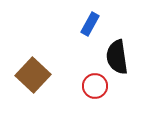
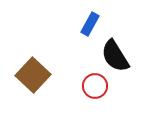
black semicircle: moved 2 px left, 1 px up; rotated 24 degrees counterclockwise
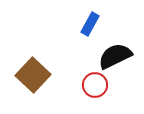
black semicircle: rotated 96 degrees clockwise
red circle: moved 1 px up
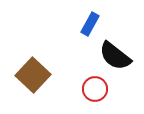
black semicircle: rotated 116 degrees counterclockwise
red circle: moved 4 px down
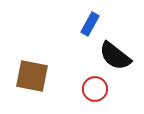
brown square: moved 1 px left, 1 px down; rotated 32 degrees counterclockwise
